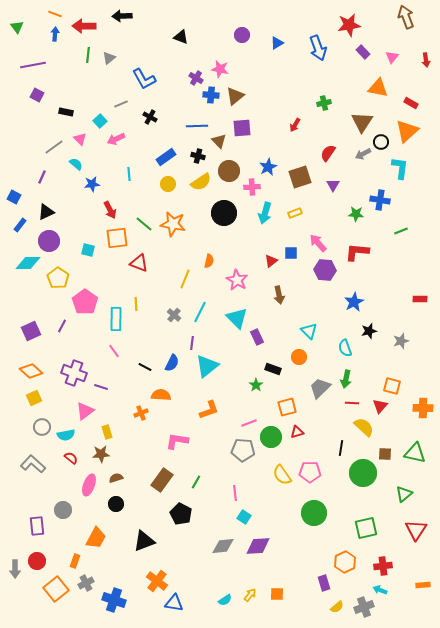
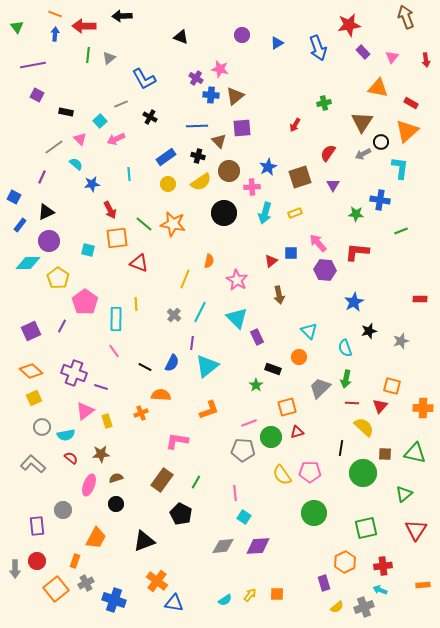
yellow rectangle at (107, 432): moved 11 px up
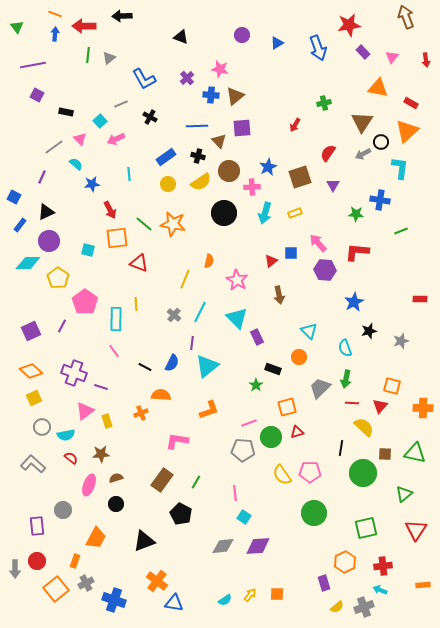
purple cross at (196, 78): moved 9 px left; rotated 16 degrees clockwise
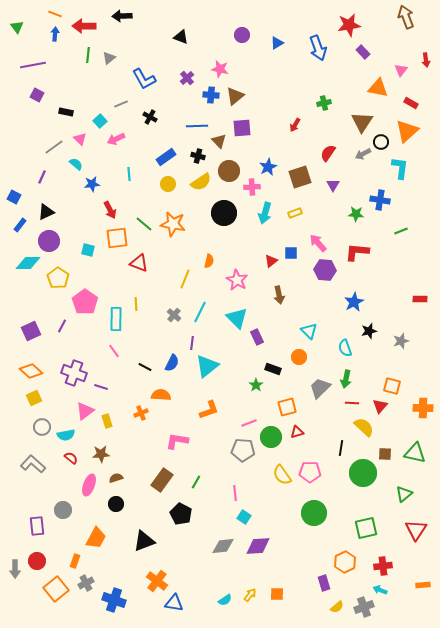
pink triangle at (392, 57): moved 9 px right, 13 px down
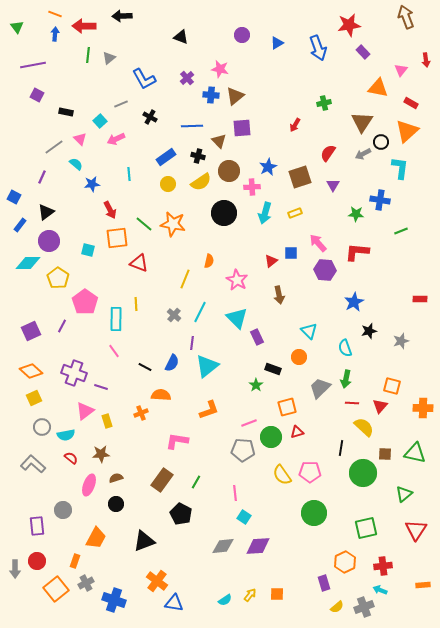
blue line at (197, 126): moved 5 px left
black triangle at (46, 212): rotated 12 degrees counterclockwise
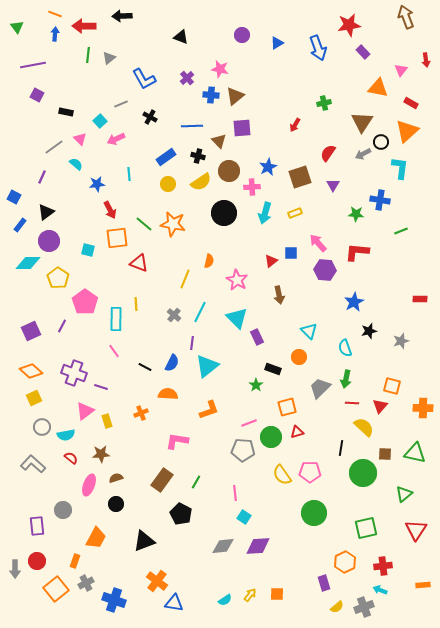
blue star at (92, 184): moved 5 px right
orange semicircle at (161, 395): moved 7 px right, 1 px up
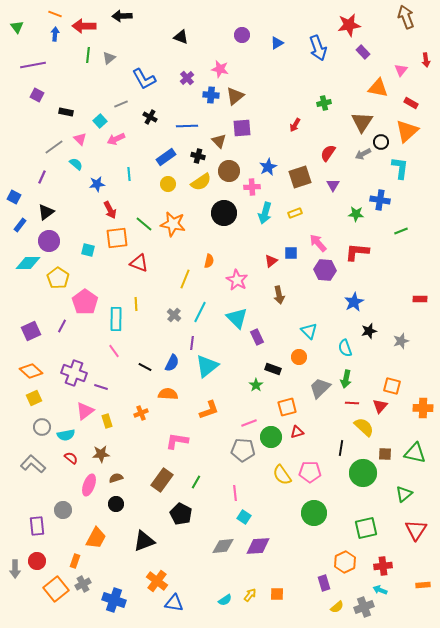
blue line at (192, 126): moved 5 px left
gray cross at (86, 583): moved 3 px left, 1 px down
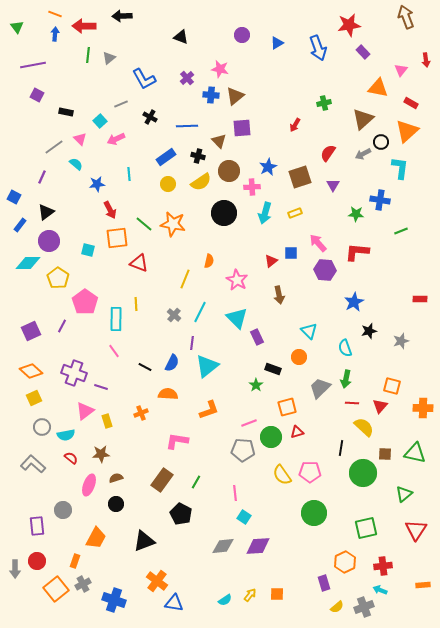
brown triangle at (362, 122): moved 1 px right, 3 px up; rotated 15 degrees clockwise
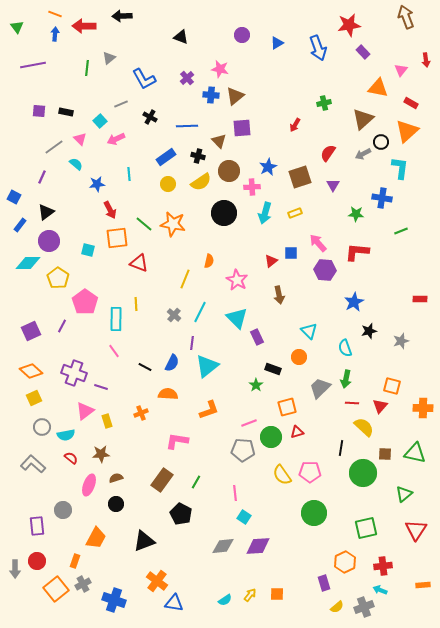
green line at (88, 55): moved 1 px left, 13 px down
purple square at (37, 95): moved 2 px right, 16 px down; rotated 24 degrees counterclockwise
blue cross at (380, 200): moved 2 px right, 2 px up
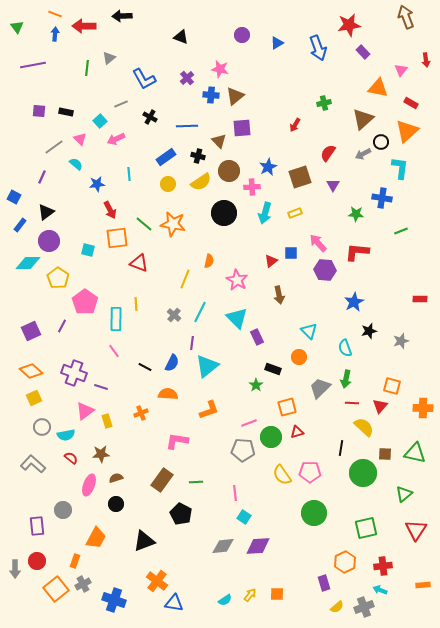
green line at (196, 482): rotated 56 degrees clockwise
